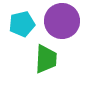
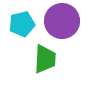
green trapezoid: moved 1 px left
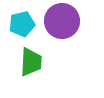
green trapezoid: moved 14 px left, 3 px down
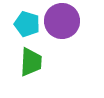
cyan pentagon: moved 5 px right; rotated 30 degrees clockwise
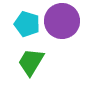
green trapezoid: rotated 152 degrees counterclockwise
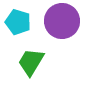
cyan pentagon: moved 9 px left, 2 px up
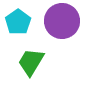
cyan pentagon: rotated 20 degrees clockwise
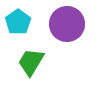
purple circle: moved 5 px right, 3 px down
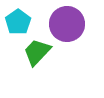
green trapezoid: moved 6 px right, 10 px up; rotated 12 degrees clockwise
